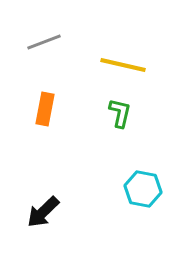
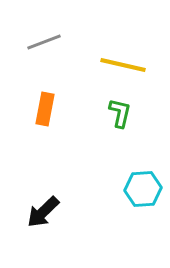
cyan hexagon: rotated 15 degrees counterclockwise
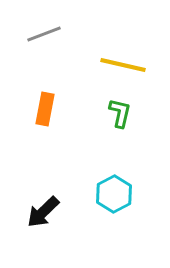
gray line: moved 8 px up
cyan hexagon: moved 29 px left, 5 px down; rotated 24 degrees counterclockwise
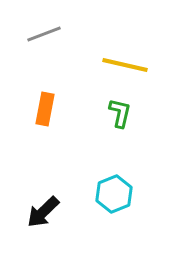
yellow line: moved 2 px right
cyan hexagon: rotated 6 degrees clockwise
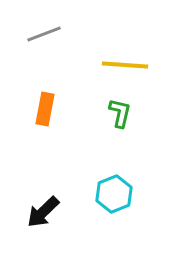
yellow line: rotated 9 degrees counterclockwise
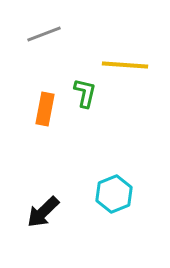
green L-shape: moved 35 px left, 20 px up
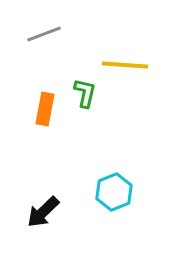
cyan hexagon: moved 2 px up
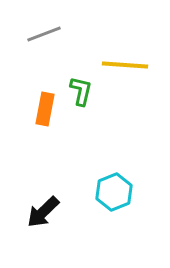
green L-shape: moved 4 px left, 2 px up
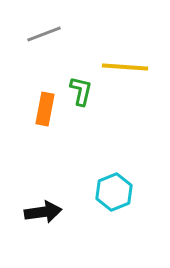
yellow line: moved 2 px down
black arrow: rotated 144 degrees counterclockwise
